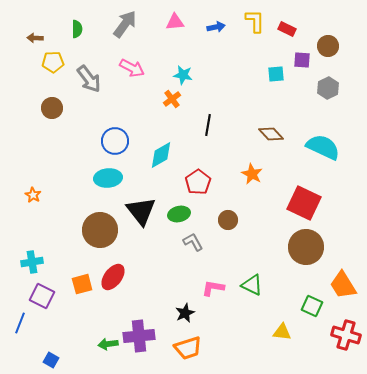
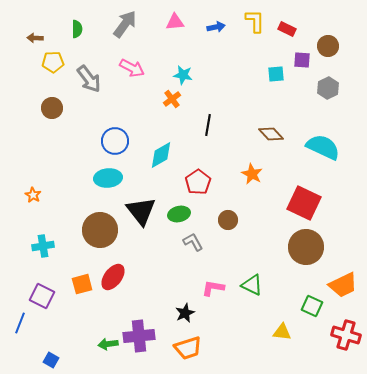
cyan cross at (32, 262): moved 11 px right, 16 px up
orange trapezoid at (343, 285): rotated 84 degrees counterclockwise
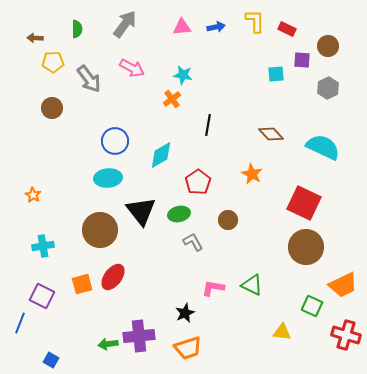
pink triangle at (175, 22): moved 7 px right, 5 px down
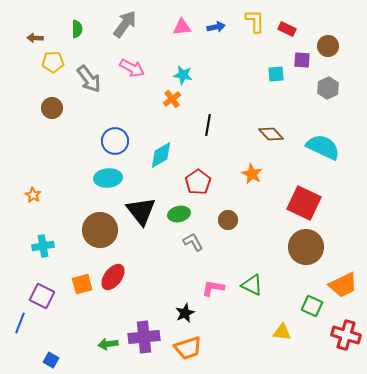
purple cross at (139, 336): moved 5 px right, 1 px down
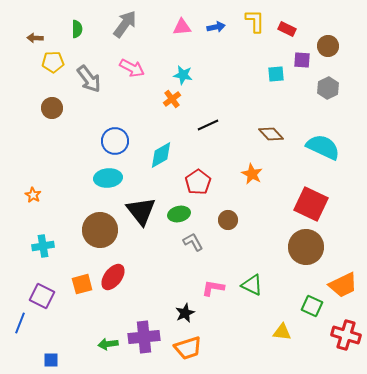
black line at (208, 125): rotated 55 degrees clockwise
red square at (304, 203): moved 7 px right, 1 px down
blue square at (51, 360): rotated 28 degrees counterclockwise
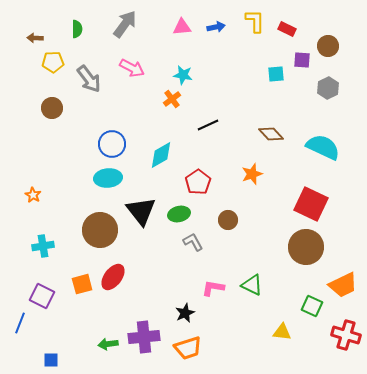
blue circle at (115, 141): moved 3 px left, 3 px down
orange star at (252, 174): rotated 25 degrees clockwise
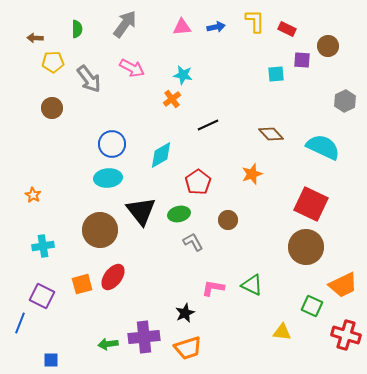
gray hexagon at (328, 88): moved 17 px right, 13 px down
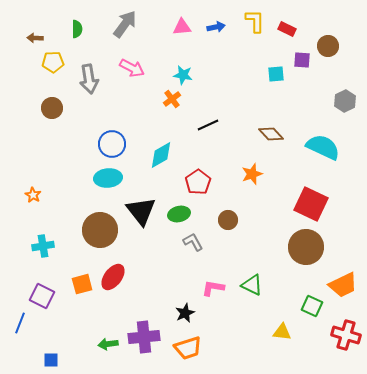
gray arrow at (89, 79): rotated 28 degrees clockwise
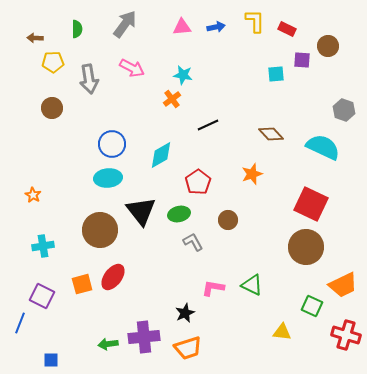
gray hexagon at (345, 101): moved 1 px left, 9 px down; rotated 15 degrees counterclockwise
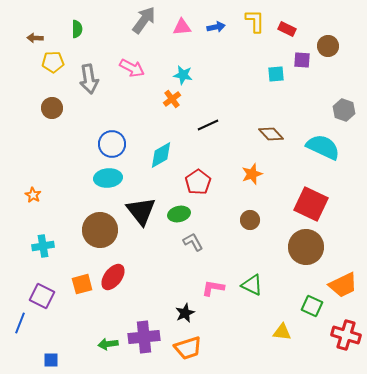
gray arrow at (125, 24): moved 19 px right, 4 px up
brown circle at (228, 220): moved 22 px right
